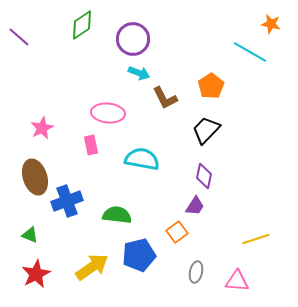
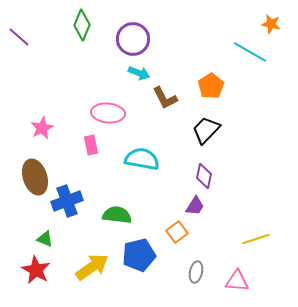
green diamond: rotated 32 degrees counterclockwise
green triangle: moved 15 px right, 4 px down
red star: moved 4 px up; rotated 16 degrees counterclockwise
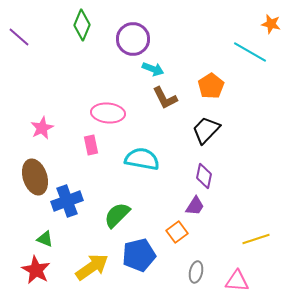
cyan arrow: moved 14 px right, 4 px up
green semicircle: rotated 52 degrees counterclockwise
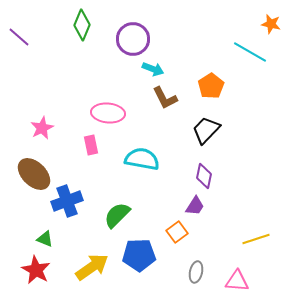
brown ellipse: moved 1 px left, 3 px up; rotated 28 degrees counterclockwise
blue pentagon: rotated 12 degrees clockwise
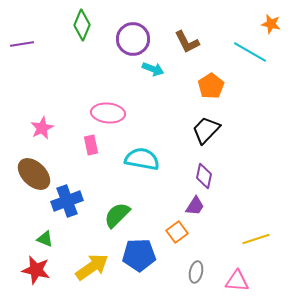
purple line: moved 3 px right, 7 px down; rotated 50 degrees counterclockwise
brown L-shape: moved 22 px right, 56 px up
red star: rotated 16 degrees counterclockwise
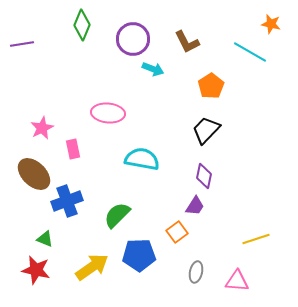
pink rectangle: moved 18 px left, 4 px down
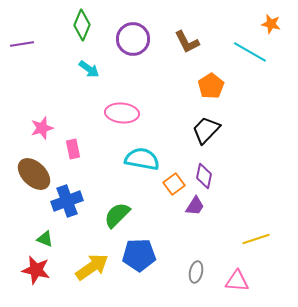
cyan arrow: moved 64 px left; rotated 15 degrees clockwise
pink ellipse: moved 14 px right
pink star: rotated 10 degrees clockwise
orange square: moved 3 px left, 48 px up
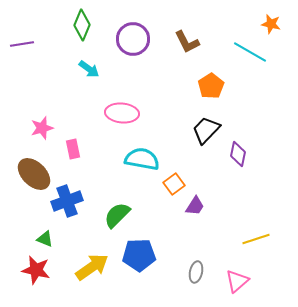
purple diamond: moved 34 px right, 22 px up
pink triangle: rotated 45 degrees counterclockwise
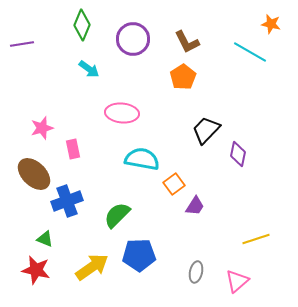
orange pentagon: moved 28 px left, 9 px up
